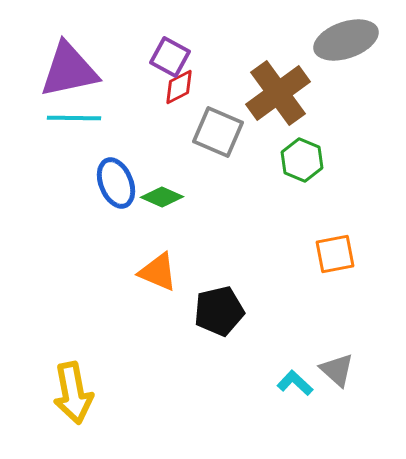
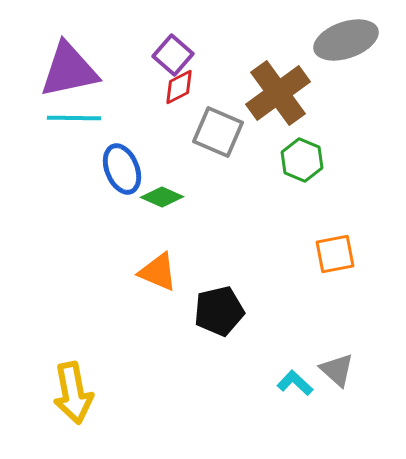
purple square: moved 3 px right, 2 px up; rotated 12 degrees clockwise
blue ellipse: moved 6 px right, 14 px up
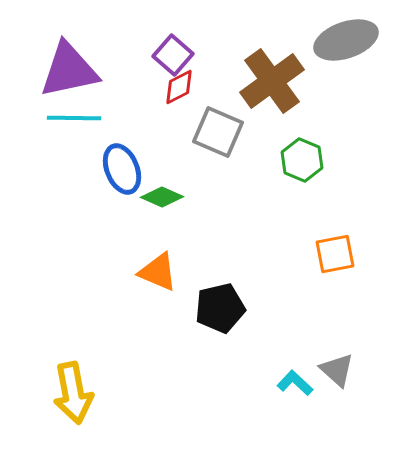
brown cross: moved 6 px left, 12 px up
black pentagon: moved 1 px right, 3 px up
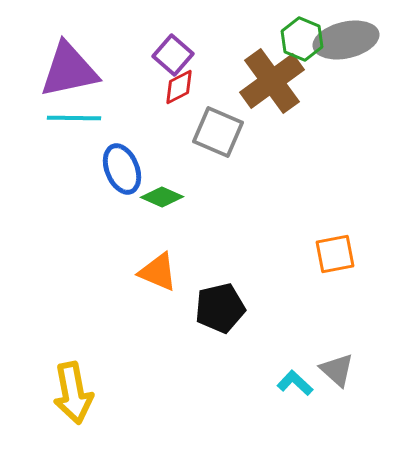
gray ellipse: rotated 6 degrees clockwise
green hexagon: moved 121 px up
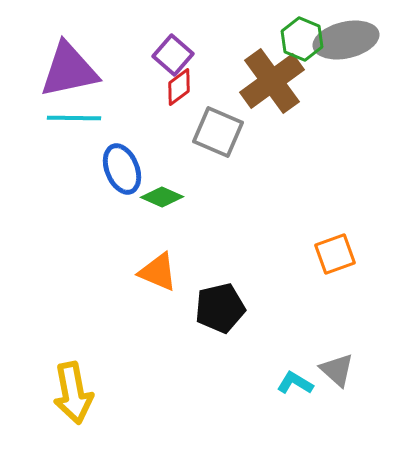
red diamond: rotated 9 degrees counterclockwise
orange square: rotated 9 degrees counterclockwise
cyan L-shape: rotated 12 degrees counterclockwise
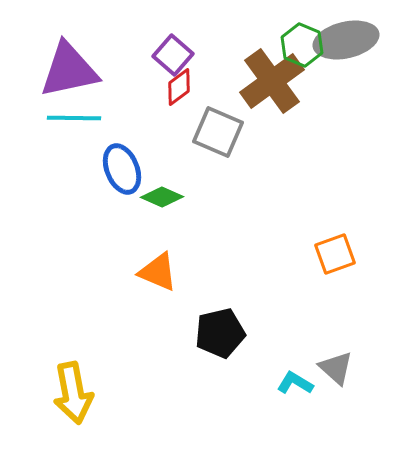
green hexagon: moved 6 px down
black pentagon: moved 25 px down
gray triangle: moved 1 px left, 2 px up
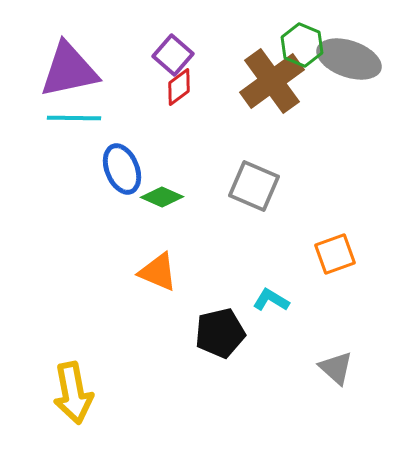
gray ellipse: moved 3 px right, 19 px down; rotated 32 degrees clockwise
gray square: moved 36 px right, 54 px down
cyan L-shape: moved 24 px left, 83 px up
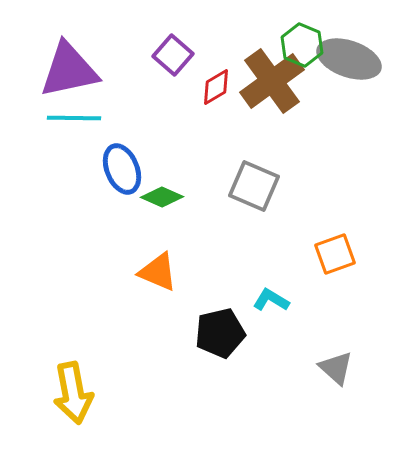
red diamond: moved 37 px right; rotated 6 degrees clockwise
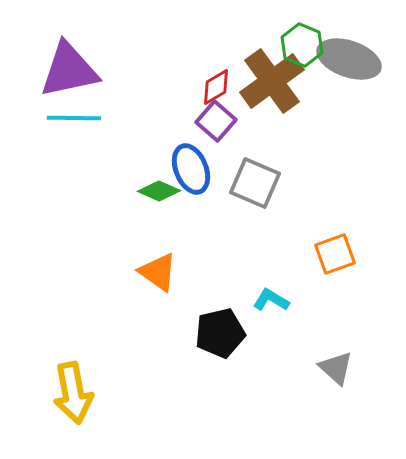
purple square: moved 43 px right, 66 px down
blue ellipse: moved 69 px right
gray square: moved 1 px right, 3 px up
green diamond: moved 3 px left, 6 px up
orange triangle: rotated 12 degrees clockwise
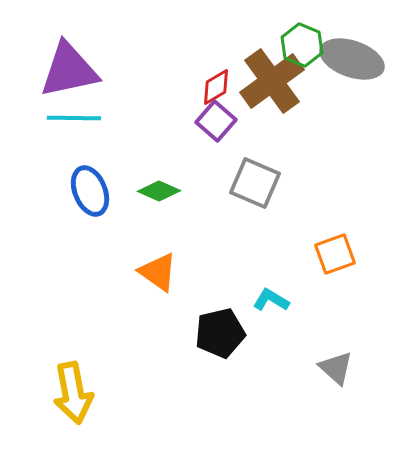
gray ellipse: moved 3 px right
blue ellipse: moved 101 px left, 22 px down
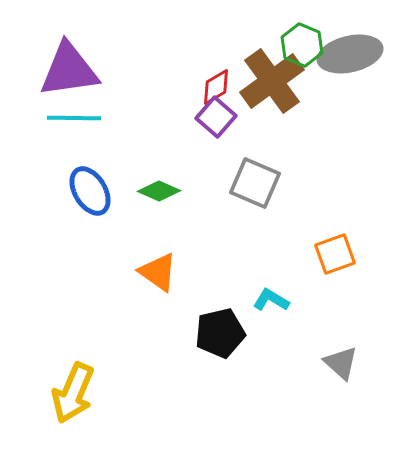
gray ellipse: moved 2 px left, 5 px up; rotated 32 degrees counterclockwise
purple triangle: rotated 4 degrees clockwise
purple square: moved 4 px up
blue ellipse: rotated 9 degrees counterclockwise
gray triangle: moved 5 px right, 5 px up
yellow arrow: rotated 34 degrees clockwise
